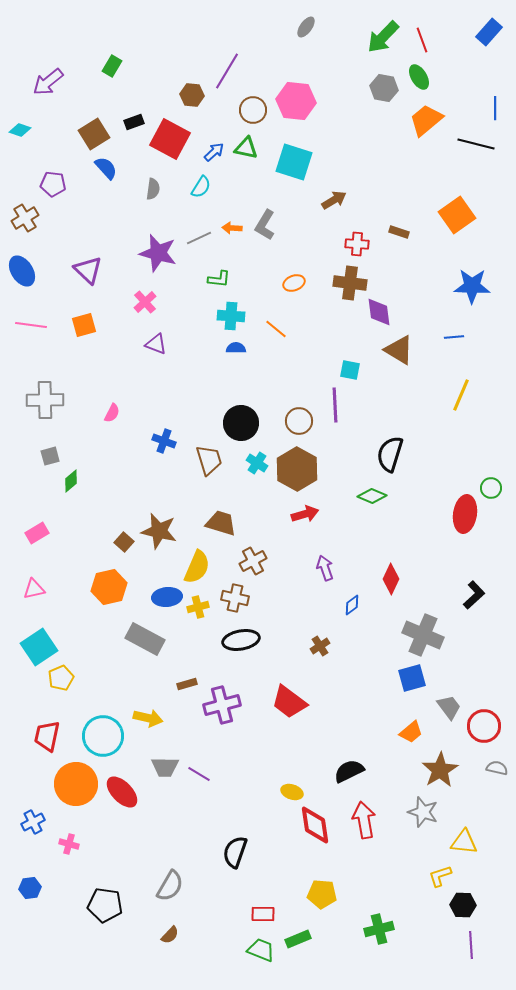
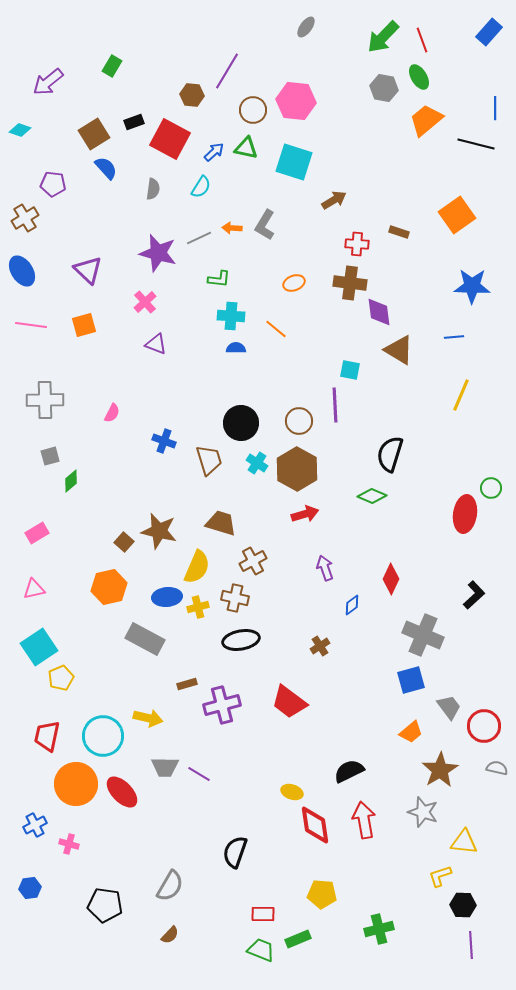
blue square at (412, 678): moved 1 px left, 2 px down
blue cross at (33, 822): moved 2 px right, 3 px down
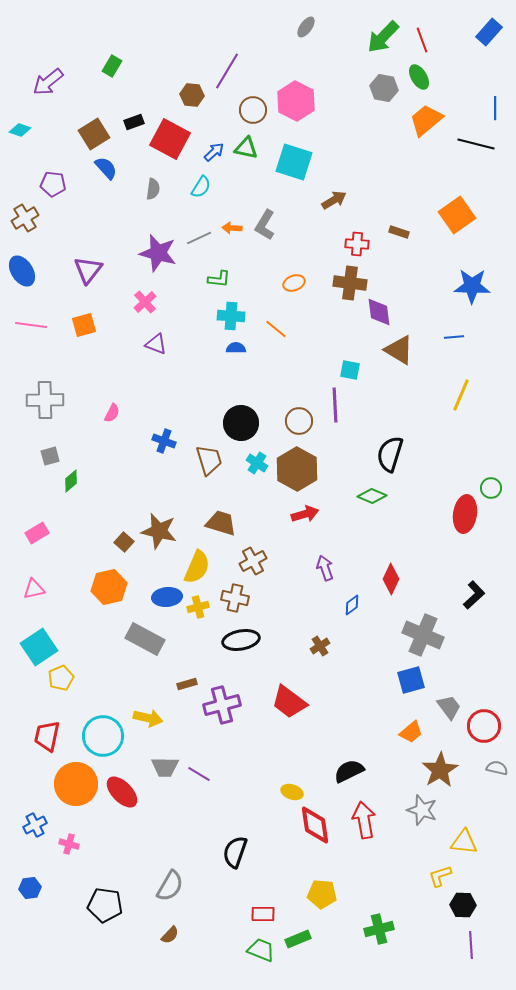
pink hexagon at (296, 101): rotated 21 degrees clockwise
purple triangle at (88, 270): rotated 24 degrees clockwise
gray star at (423, 812): moved 1 px left, 2 px up
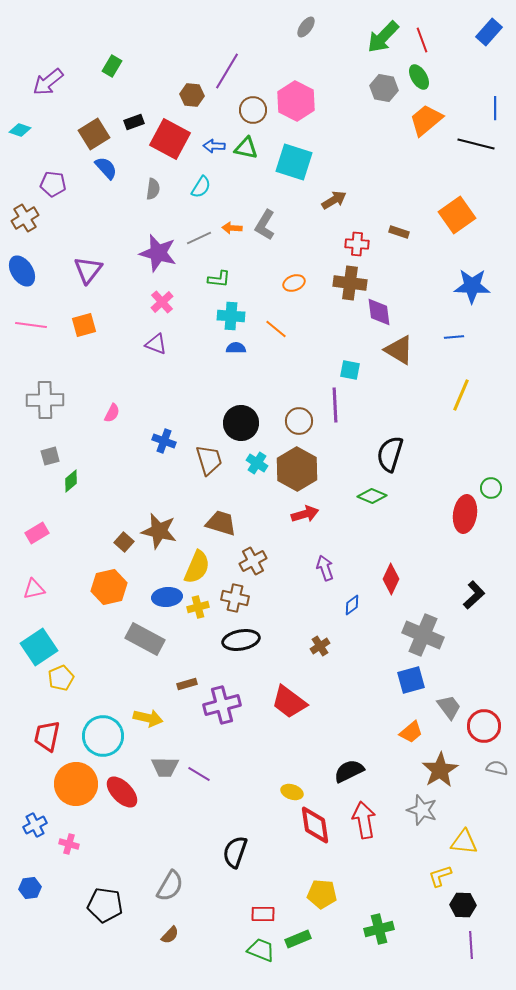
blue arrow at (214, 152): moved 6 px up; rotated 135 degrees counterclockwise
pink cross at (145, 302): moved 17 px right
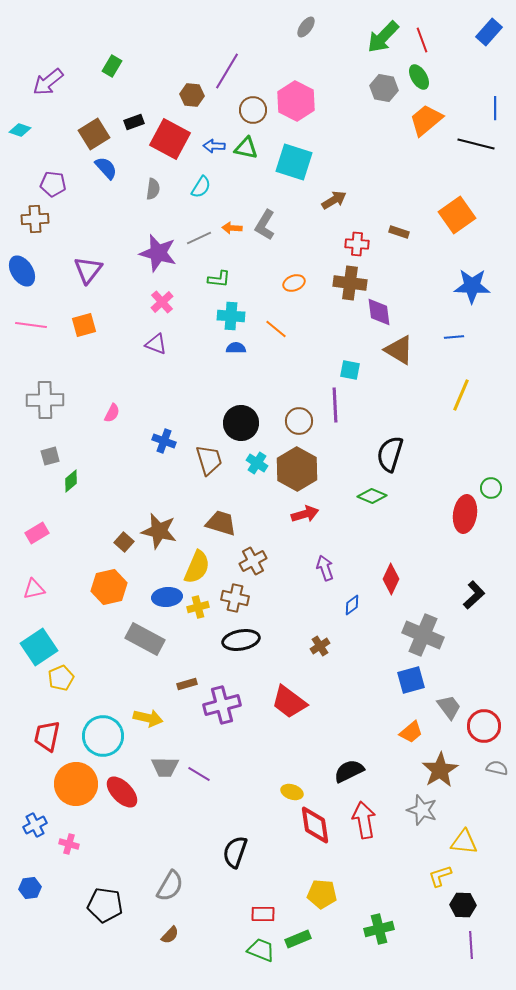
brown cross at (25, 218): moved 10 px right, 1 px down; rotated 28 degrees clockwise
